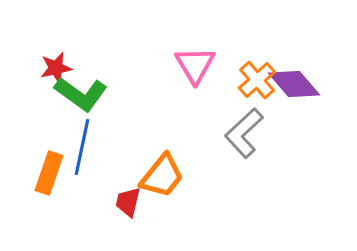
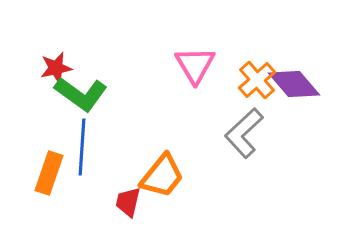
blue line: rotated 8 degrees counterclockwise
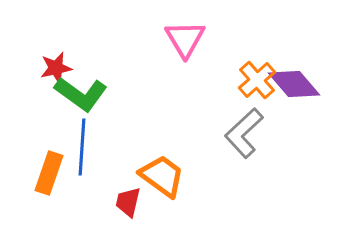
pink triangle: moved 10 px left, 26 px up
orange trapezoid: rotated 93 degrees counterclockwise
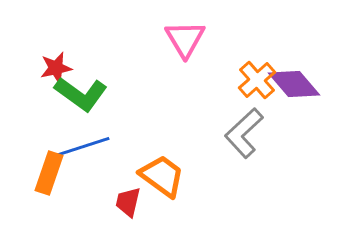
blue line: rotated 68 degrees clockwise
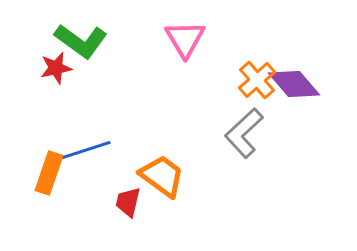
green L-shape: moved 53 px up
blue line: moved 1 px right, 4 px down
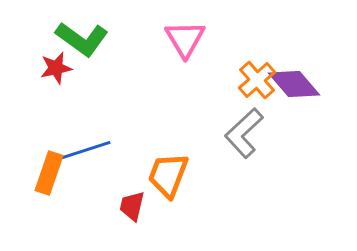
green L-shape: moved 1 px right, 2 px up
orange trapezoid: moved 6 px right, 1 px up; rotated 105 degrees counterclockwise
red trapezoid: moved 4 px right, 4 px down
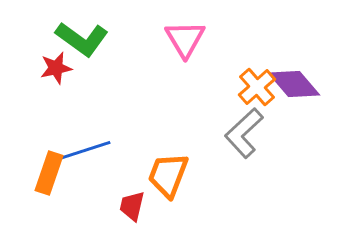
orange cross: moved 7 px down
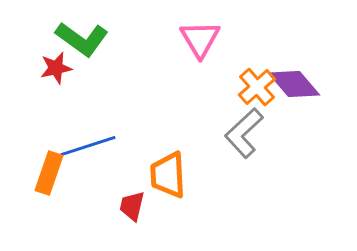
pink triangle: moved 15 px right
blue line: moved 5 px right, 5 px up
orange trapezoid: rotated 24 degrees counterclockwise
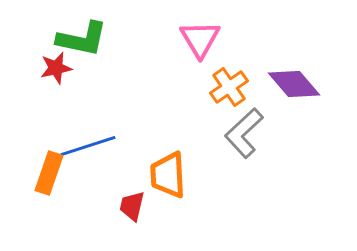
green L-shape: rotated 24 degrees counterclockwise
orange cross: moved 28 px left; rotated 6 degrees clockwise
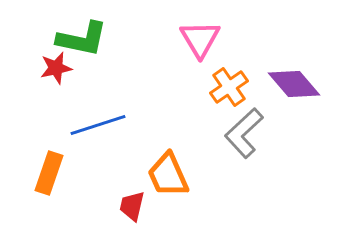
blue line: moved 10 px right, 21 px up
orange trapezoid: rotated 21 degrees counterclockwise
